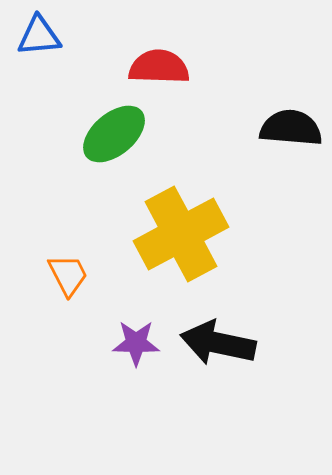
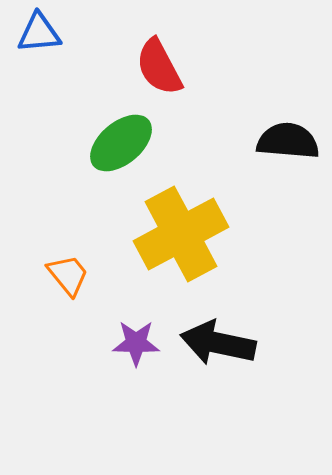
blue triangle: moved 3 px up
red semicircle: rotated 120 degrees counterclockwise
black semicircle: moved 3 px left, 13 px down
green ellipse: moved 7 px right, 9 px down
orange trapezoid: rotated 12 degrees counterclockwise
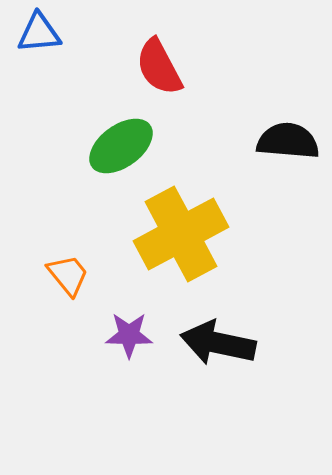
green ellipse: moved 3 px down; rotated 4 degrees clockwise
purple star: moved 7 px left, 8 px up
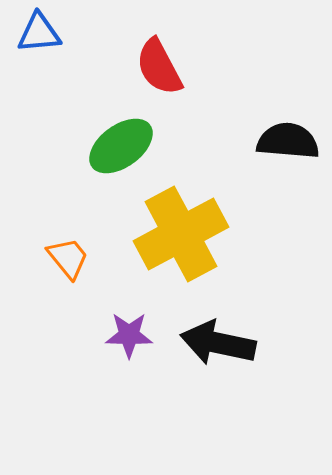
orange trapezoid: moved 17 px up
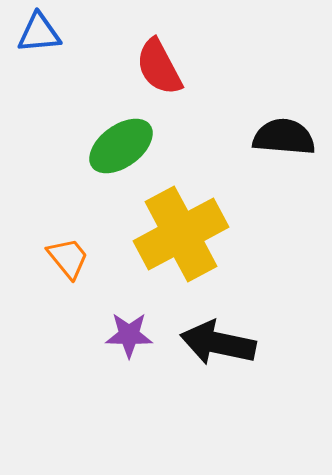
black semicircle: moved 4 px left, 4 px up
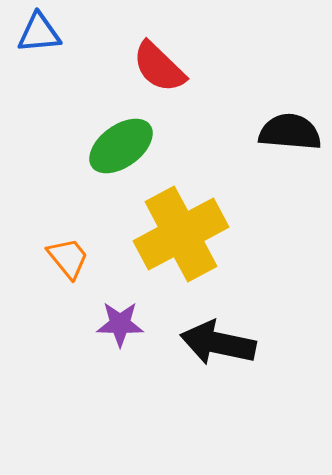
red semicircle: rotated 18 degrees counterclockwise
black semicircle: moved 6 px right, 5 px up
purple star: moved 9 px left, 11 px up
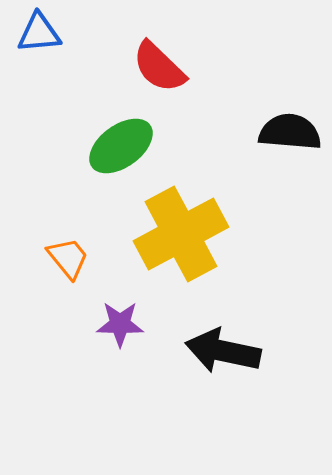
black arrow: moved 5 px right, 8 px down
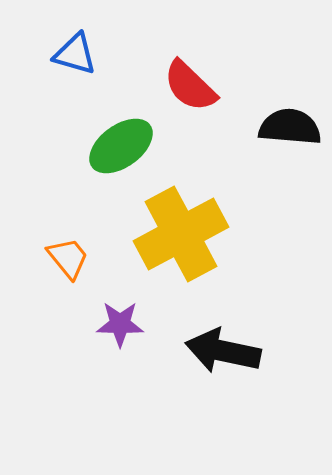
blue triangle: moved 36 px right, 21 px down; rotated 21 degrees clockwise
red semicircle: moved 31 px right, 19 px down
black semicircle: moved 5 px up
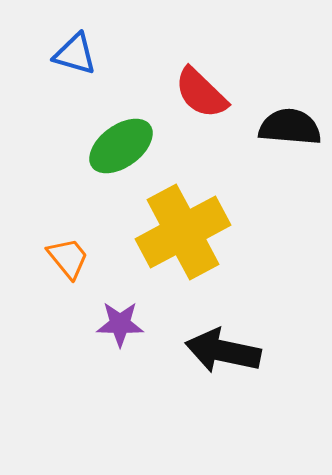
red semicircle: moved 11 px right, 7 px down
yellow cross: moved 2 px right, 2 px up
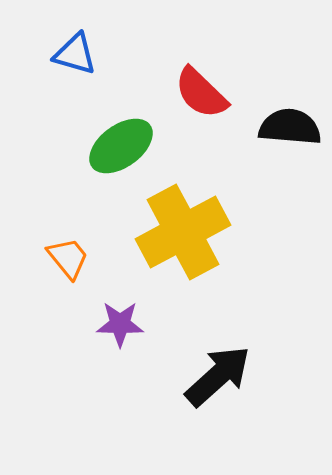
black arrow: moved 5 px left, 25 px down; rotated 126 degrees clockwise
